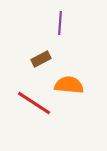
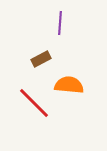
red line: rotated 12 degrees clockwise
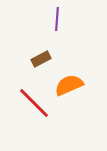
purple line: moved 3 px left, 4 px up
orange semicircle: rotated 28 degrees counterclockwise
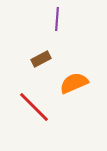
orange semicircle: moved 5 px right, 2 px up
red line: moved 4 px down
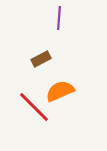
purple line: moved 2 px right, 1 px up
orange semicircle: moved 14 px left, 8 px down
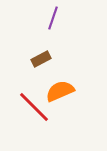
purple line: moved 6 px left; rotated 15 degrees clockwise
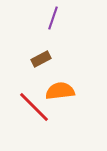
orange semicircle: rotated 16 degrees clockwise
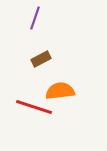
purple line: moved 18 px left
red line: rotated 27 degrees counterclockwise
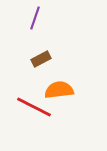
orange semicircle: moved 1 px left, 1 px up
red line: rotated 9 degrees clockwise
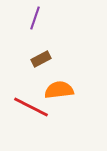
red line: moved 3 px left
